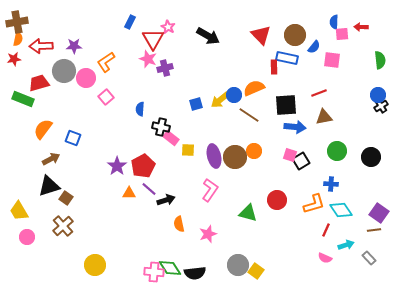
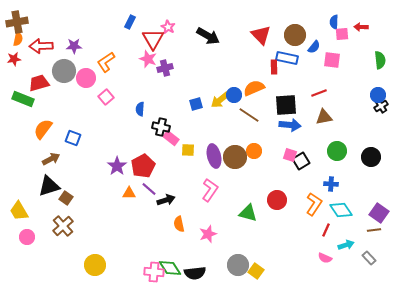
blue arrow at (295, 127): moved 5 px left, 2 px up
orange L-shape at (314, 204): rotated 40 degrees counterclockwise
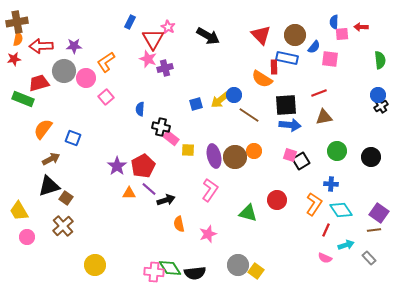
pink square at (332, 60): moved 2 px left, 1 px up
orange semicircle at (254, 88): moved 8 px right, 9 px up; rotated 125 degrees counterclockwise
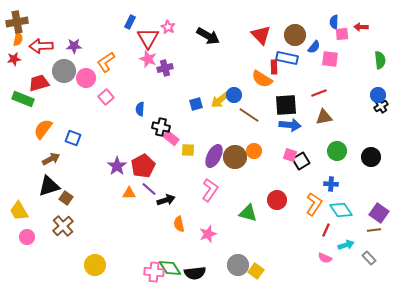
red triangle at (153, 39): moved 5 px left, 1 px up
purple ellipse at (214, 156): rotated 40 degrees clockwise
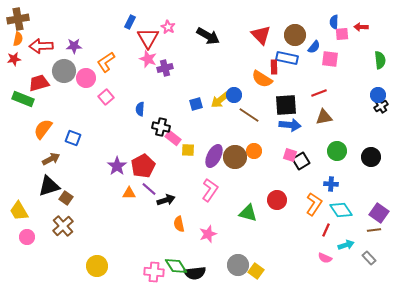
brown cross at (17, 22): moved 1 px right, 3 px up
pink rectangle at (171, 138): moved 2 px right
yellow circle at (95, 265): moved 2 px right, 1 px down
green diamond at (170, 268): moved 6 px right, 2 px up
